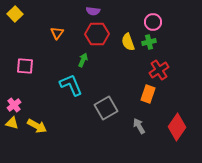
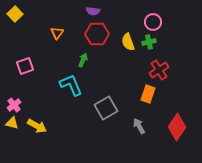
pink square: rotated 24 degrees counterclockwise
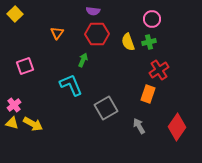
pink circle: moved 1 px left, 3 px up
yellow arrow: moved 4 px left, 2 px up
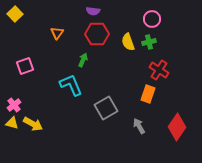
red cross: rotated 24 degrees counterclockwise
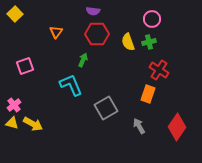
orange triangle: moved 1 px left, 1 px up
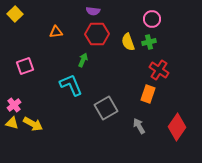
orange triangle: rotated 48 degrees clockwise
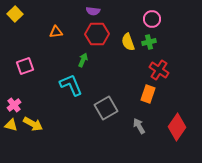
yellow triangle: moved 1 px left, 2 px down
